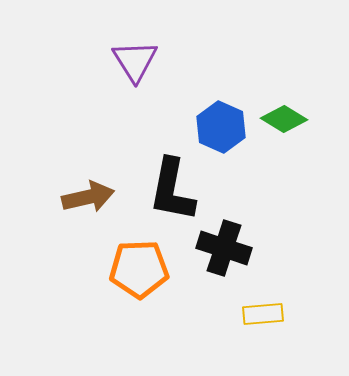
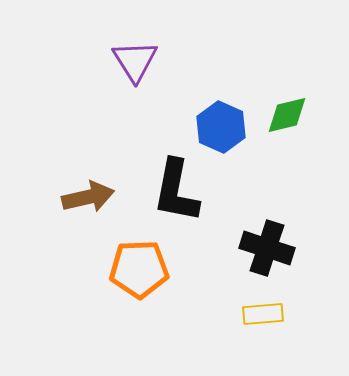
green diamond: moved 3 px right, 4 px up; rotated 45 degrees counterclockwise
black L-shape: moved 4 px right, 1 px down
black cross: moved 43 px right
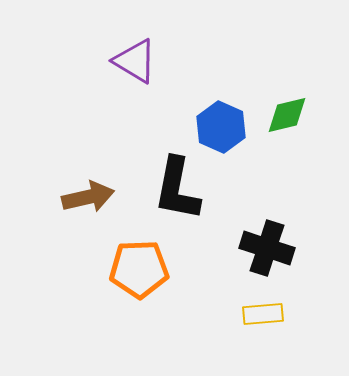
purple triangle: rotated 27 degrees counterclockwise
black L-shape: moved 1 px right, 2 px up
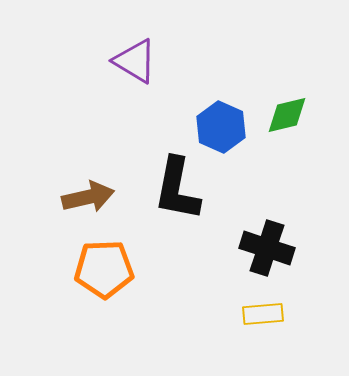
orange pentagon: moved 35 px left
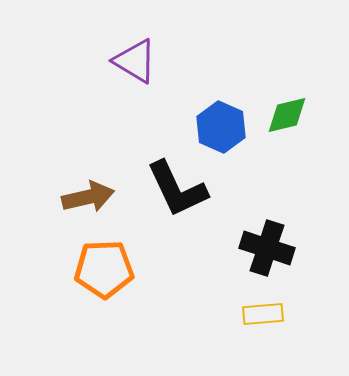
black L-shape: rotated 36 degrees counterclockwise
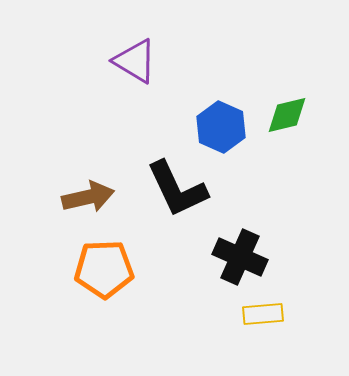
black cross: moved 27 px left, 9 px down; rotated 6 degrees clockwise
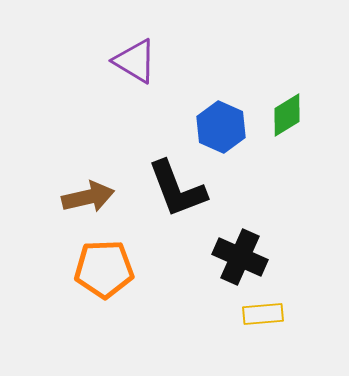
green diamond: rotated 18 degrees counterclockwise
black L-shape: rotated 4 degrees clockwise
